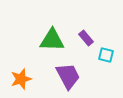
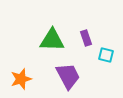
purple rectangle: rotated 21 degrees clockwise
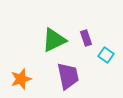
green triangle: moved 2 px right; rotated 28 degrees counterclockwise
cyan square: rotated 21 degrees clockwise
purple trapezoid: rotated 16 degrees clockwise
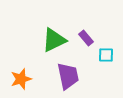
purple rectangle: rotated 21 degrees counterclockwise
cyan square: rotated 35 degrees counterclockwise
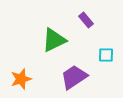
purple rectangle: moved 18 px up
purple trapezoid: moved 6 px right, 1 px down; rotated 112 degrees counterclockwise
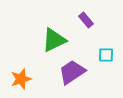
purple trapezoid: moved 2 px left, 5 px up
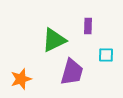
purple rectangle: moved 2 px right, 6 px down; rotated 42 degrees clockwise
purple trapezoid: rotated 140 degrees clockwise
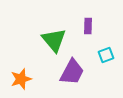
green triangle: rotated 44 degrees counterclockwise
cyan square: rotated 21 degrees counterclockwise
purple trapezoid: rotated 12 degrees clockwise
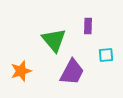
cyan square: rotated 14 degrees clockwise
orange star: moved 8 px up
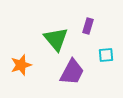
purple rectangle: rotated 14 degrees clockwise
green triangle: moved 2 px right, 1 px up
orange star: moved 6 px up
